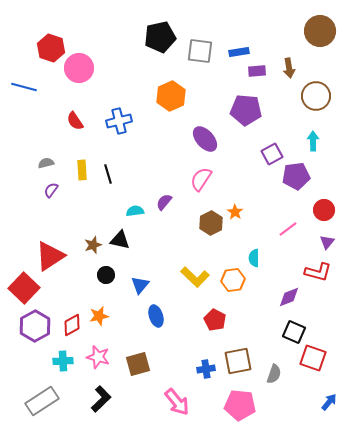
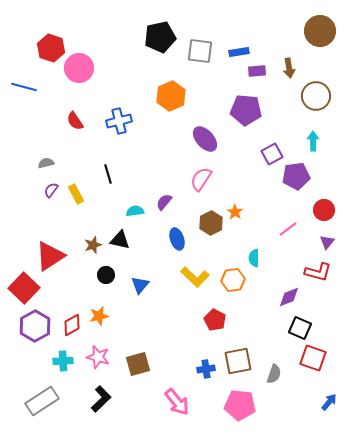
yellow rectangle at (82, 170): moved 6 px left, 24 px down; rotated 24 degrees counterclockwise
blue ellipse at (156, 316): moved 21 px right, 77 px up
black square at (294, 332): moved 6 px right, 4 px up
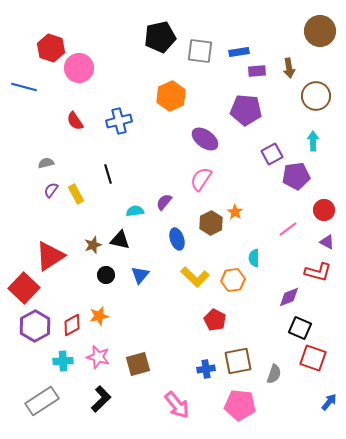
purple ellipse at (205, 139): rotated 12 degrees counterclockwise
purple triangle at (327, 242): rotated 42 degrees counterclockwise
blue triangle at (140, 285): moved 10 px up
pink arrow at (177, 402): moved 3 px down
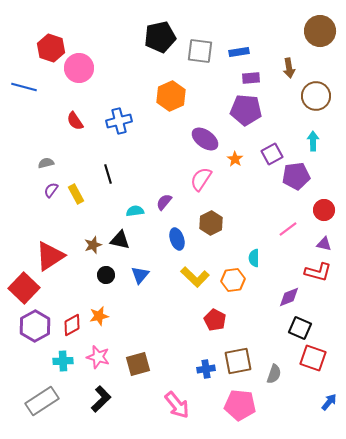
purple rectangle at (257, 71): moved 6 px left, 7 px down
orange star at (235, 212): moved 53 px up
purple triangle at (327, 242): moved 3 px left, 2 px down; rotated 14 degrees counterclockwise
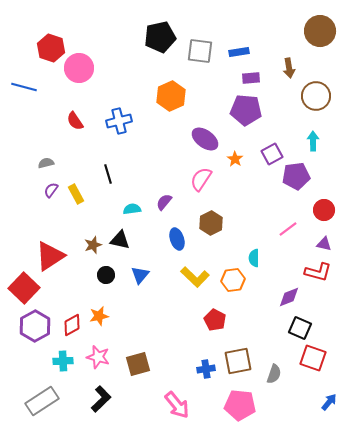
cyan semicircle at (135, 211): moved 3 px left, 2 px up
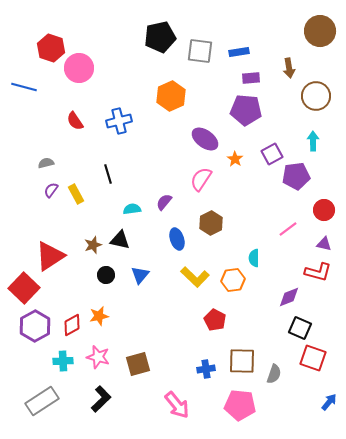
brown square at (238, 361): moved 4 px right; rotated 12 degrees clockwise
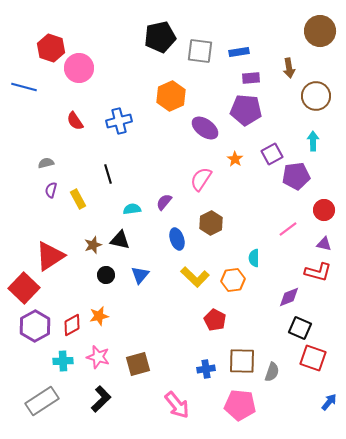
purple ellipse at (205, 139): moved 11 px up
purple semicircle at (51, 190): rotated 21 degrees counterclockwise
yellow rectangle at (76, 194): moved 2 px right, 5 px down
gray semicircle at (274, 374): moved 2 px left, 2 px up
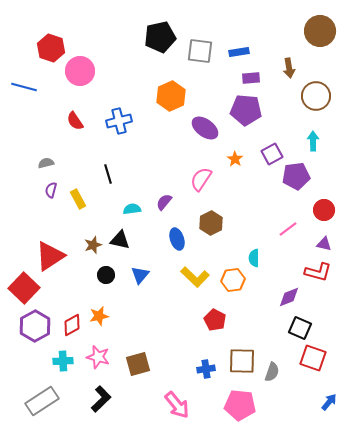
pink circle at (79, 68): moved 1 px right, 3 px down
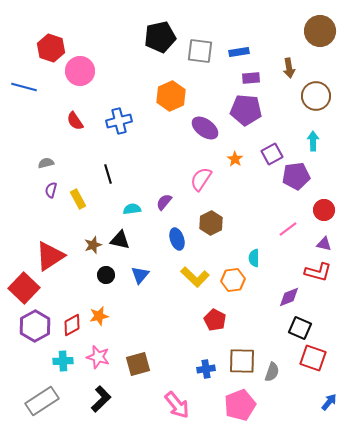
pink pentagon at (240, 405): rotated 28 degrees counterclockwise
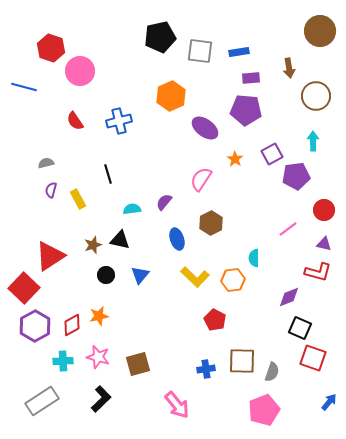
pink pentagon at (240, 405): moved 24 px right, 5 px down
